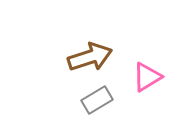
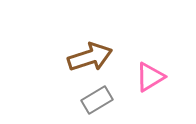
pink triangle: moved 3 px right
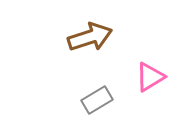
brown arrow: moved 20 px up
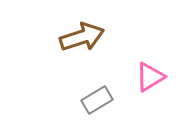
brown arrow: moved 8 px left
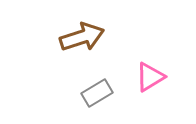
gray rectangle: moved 7 px up
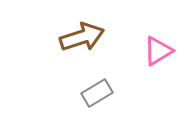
pink triangle: moved 8 px right, 26 px up
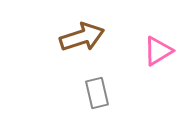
gray rectangle: rotated 72 degrees counterclockwise
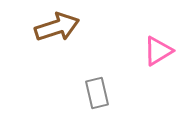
brown arrow: moved 25 px left, 10 px up
